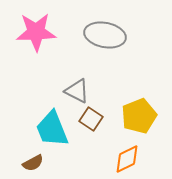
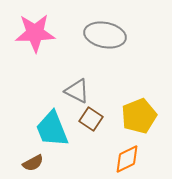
pink star: moved 1 px left, 1 px down
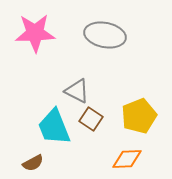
cyan trapezoid: moved 2 px right, 2 px up
orange diamond: rotated 24 degrees clockwise
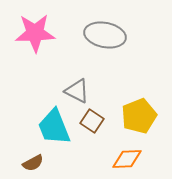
brown square: moved 1 px right, 2 px down
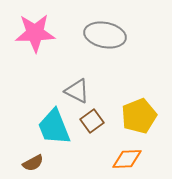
brown square: rotated 20 degrees clockwise
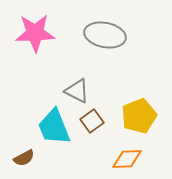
brown semicircle: moved 9 px left, 5 px up
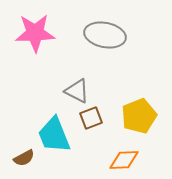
brown square: moved 1 px left, 3 px up; rotated 15 degrees clockwise
cyan trapezoid: moved 8 px down
orange diamond: moved 3 px left, 1 px down
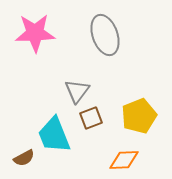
gray ellipse: rotated 60 degrees clockwise
gray triangle: rotated 40 degrees clockwise
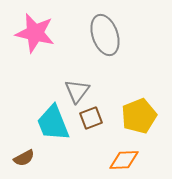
pink star: rotated 15 degrees clockwise
cyan trapezoid: moved 1 px left, 12 px up
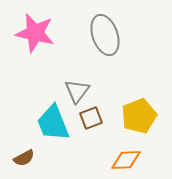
orange diamond: moved 2 px right
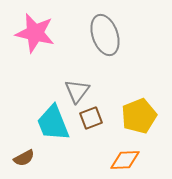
orange diamond: moved 1 px left
